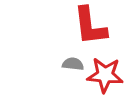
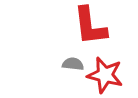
red star: rotated 9 degrees clockwise
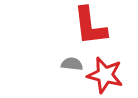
gray semicircle: moved 1 px left
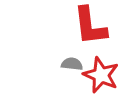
red star: moved 4 px left; rotated 9 degrees clockwise
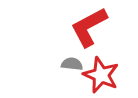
red L-shape: moved 1 px left, 1 px down; rotated 69 degrees clockwise
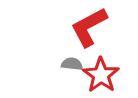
red star: rotated 12 degrees clockwise
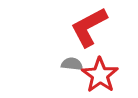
red star: moved 1 px left
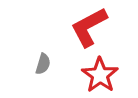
gray semicircle: moved 29 px left; rotated 100 degrees clockwise
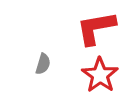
red L-shape: moved 7 px right, 1 px down; rotated 18 degrees clockwise
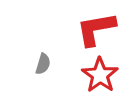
red L-shape: moved 1 px down
